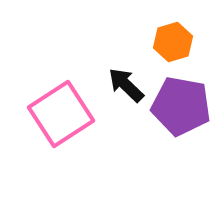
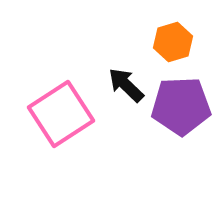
purple pentagon: rotated 12 degrees counterclockwise
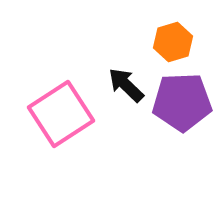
purple pentagon: moved 1 px right, 4 px up
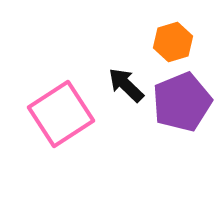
purple pentagon: rotated 20 degrees counterclockwise
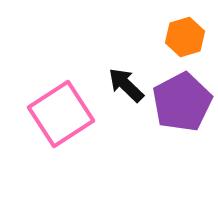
orange hexagon: moved 12 px right, 5 px up
purple pentagon: rotated 6 degrees counterclockwise
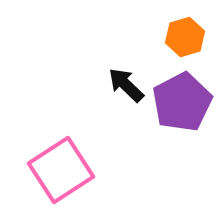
pink square: moved 56 px down
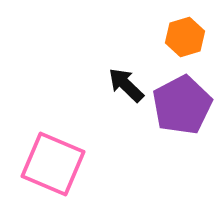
purple pentagon: moved 3 px down
pink square: moved 8 px left, 6 px up; rotated 34 degrees counterclockwise
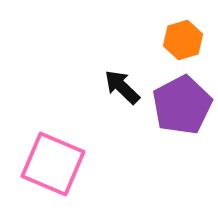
orange hexagon: moved 2 px left, 3 px down
black arrow: moved 4 px left, 2 px down
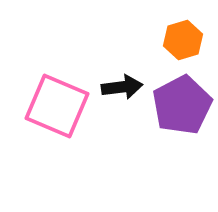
black arrow: rotated 129 degrees clockwise
pink square: moved 4 px right, 58 px up
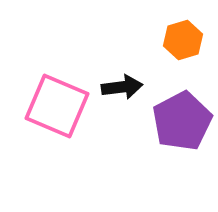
purple pentagon: moved 16 px down
